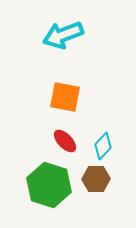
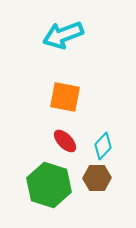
brown hexagon: moved 1 px right, 1 px up
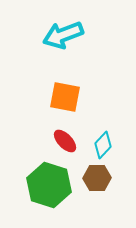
cyan diamond: moved 1 px up
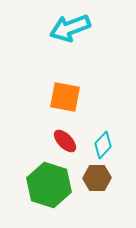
cyan arrow: moved 7 px right, 7 px up
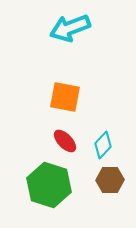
brown hexagon: moved 13 px right, 2 px down
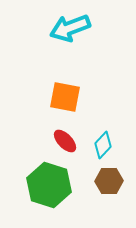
brown hexagon: moved 1 px left, 1 px down
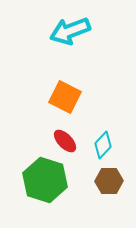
cyan arrow: moved 3 px down
orange square: rotated 16 degrees clockwise
green hexagon: moved 4 px left, 5 px up
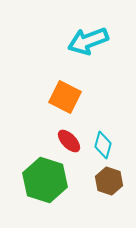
cyan arrow: moved 18 px right, 10 px down
red ellipse: moved 4 px right
cyan diamond: rotated 28 degrees counterclockwise
brown hexagon: rotated 20 degrees clockwise
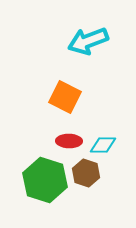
red ellipse: rotated 45 degrees counterclockwise
cyan diamond: rotated 76 degrees clockwise
brown hexagon: moved 23 px left, 8 px up
